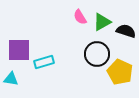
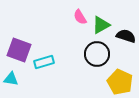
green triangle: moved 1 px left, 3 px down
black semicircle: moved 5 px down
purple square: rotated 20 degrees clockwise
yellow pentagon: moved 10 px down
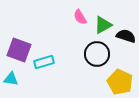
green triangle: moved 2 px right
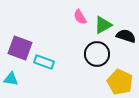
purple square: moved 1 px right, 2 px up
cyan rectangle: rotated 36 degrees clockwise
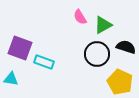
black semicircle: moved 11 px down
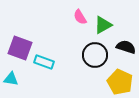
black circle: moved 2 px left, 1 px down
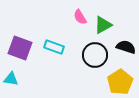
cyan rectangle: moved 10 px right, 15 px up
yellow pentagon: rotated 15 degrees clockwise
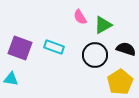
black semicircle: moved 2 px down
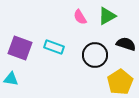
green triangle: moved 4 px right, 9 px up
black semicircle: moved 5 px up
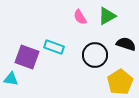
purple square: moved 7 px right, 9 px down
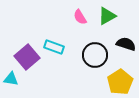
purple square: rotated 30 degrees clockwise
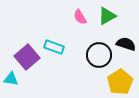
black circle: moved 4 px right
